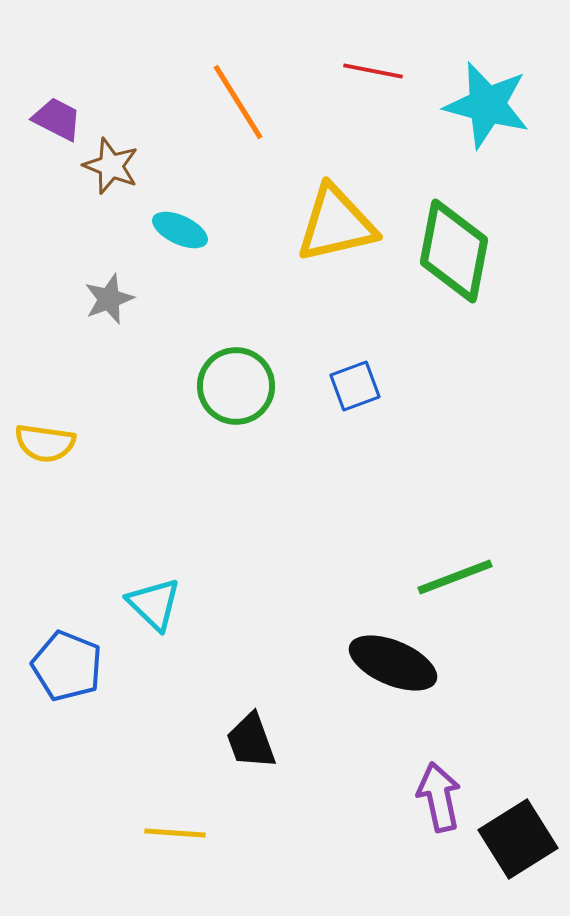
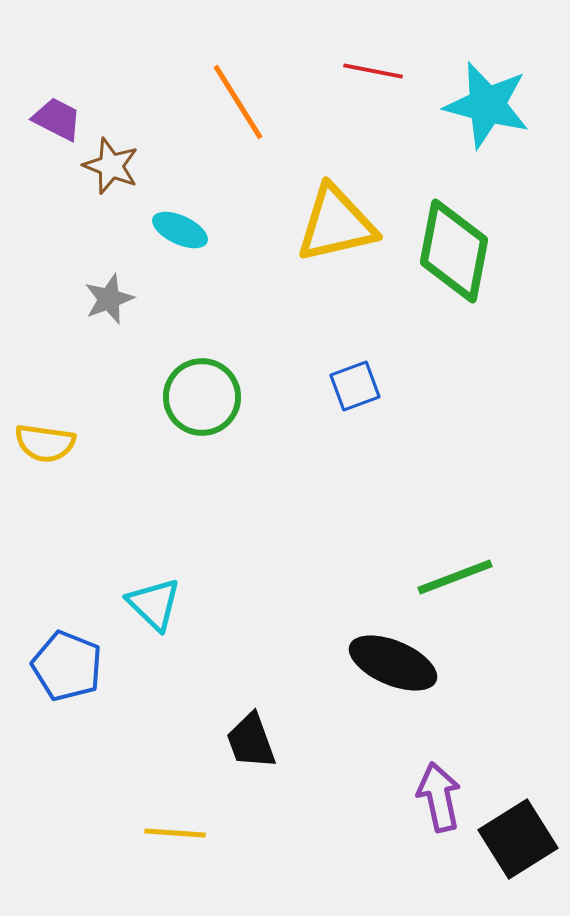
green circle: moved 34 px left, 11 px down
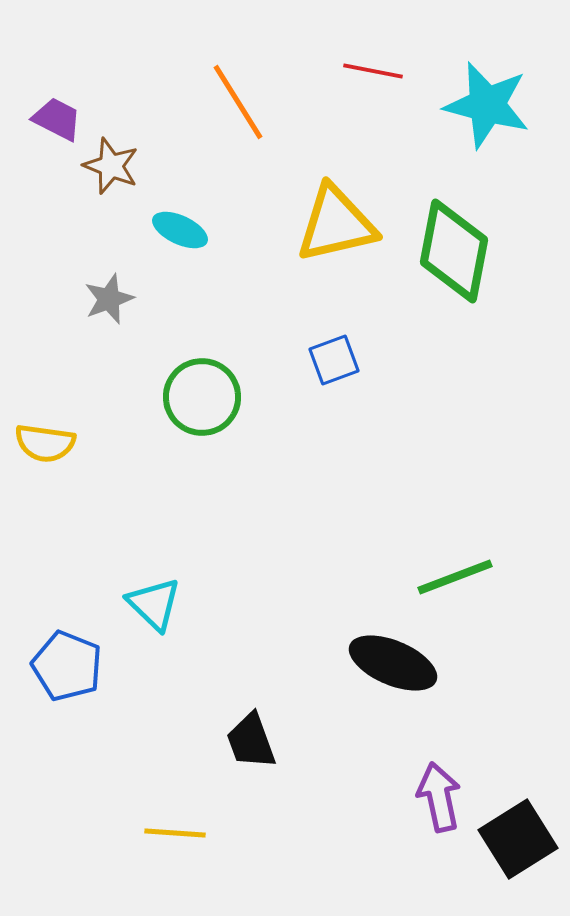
blue square: moved 21 px left, 26 px up
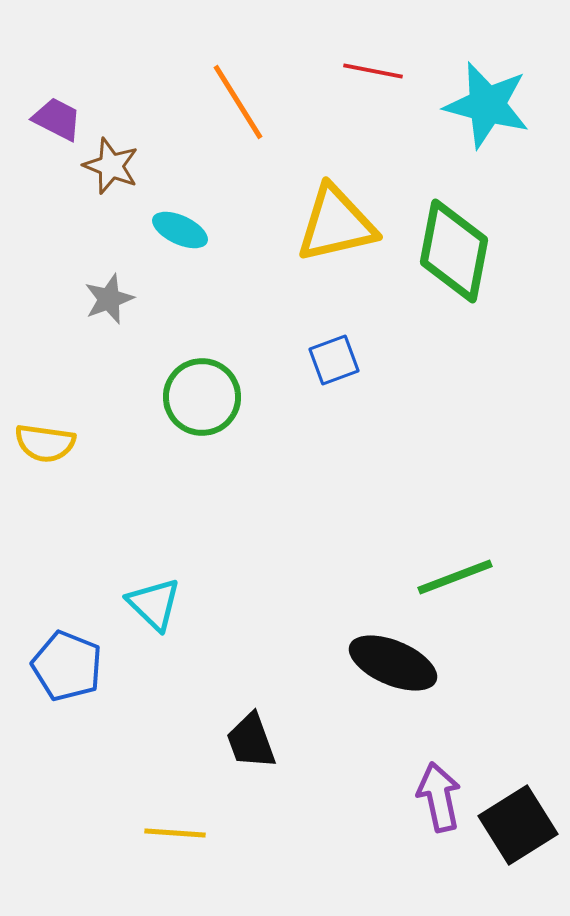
black square: moved 14 px up
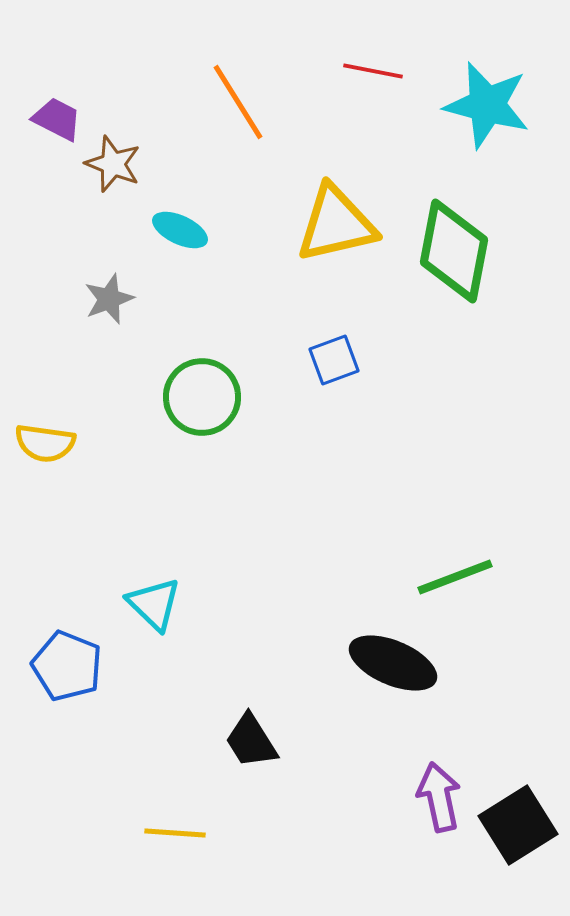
brown star: moved 2 px right, 2 px up
black trapezoid: rotated 12 degrees counterclockwise
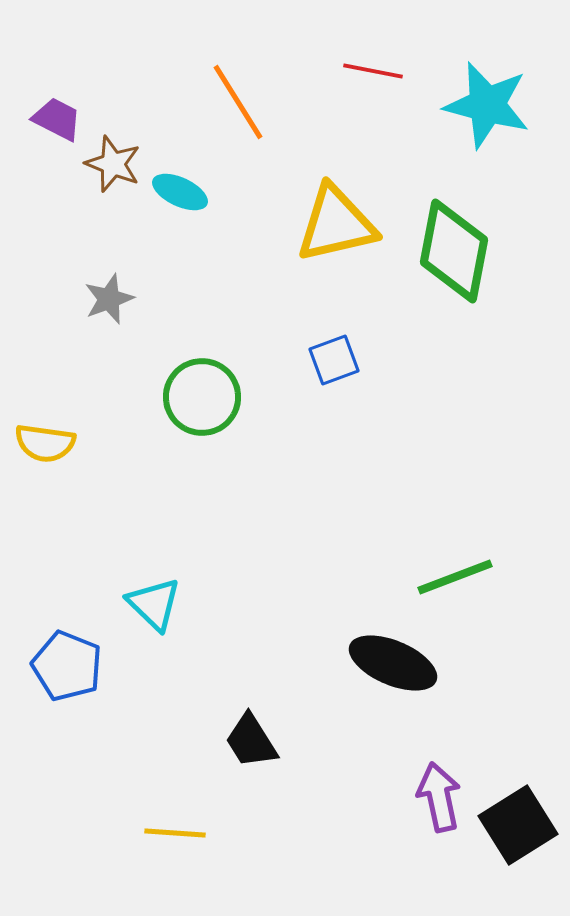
cyan ellipse: moved 38 px up
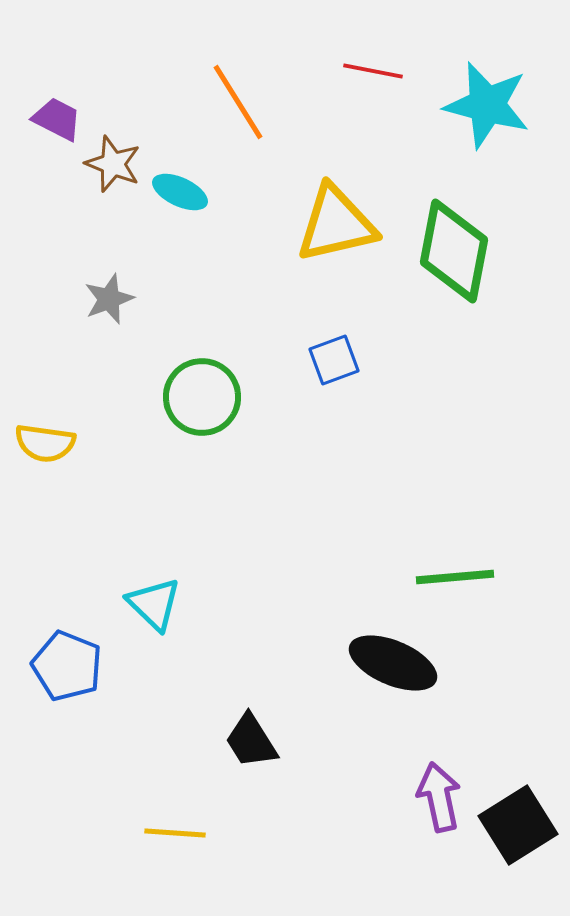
green line: rotated 16 degrees clockwise
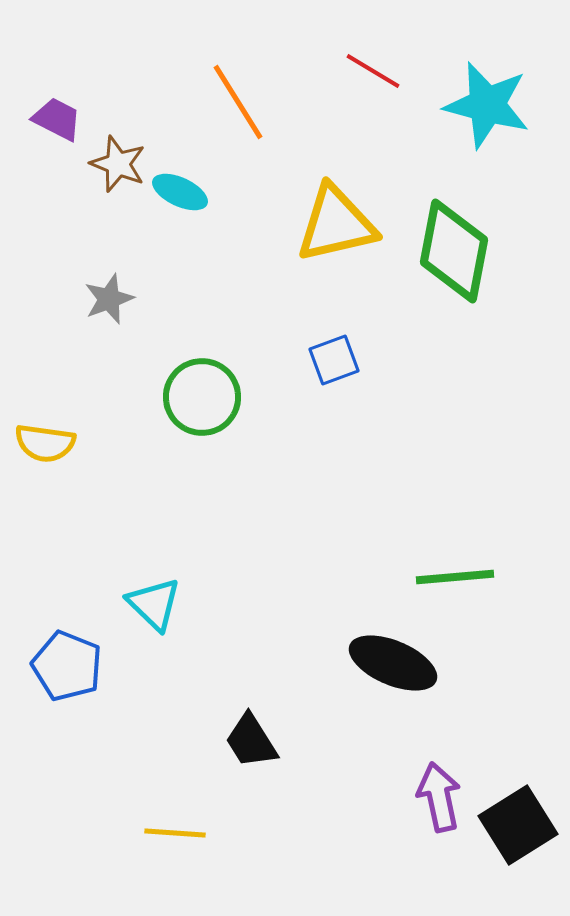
red line: rotated 20 degrees clockwise
brown star: moved 5 px right
